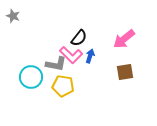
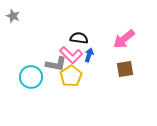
black semicircle: rotated 120 degrees counterclockwise
blue arrow: moved 1 px left, 1 px up
brown square: moved 3 px up
yellow pentagon: moved 8 px right, 10 px up; rotated 30 degrees clockwise
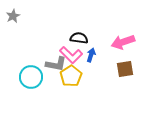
gray star: rotated 24 degrees clockwise
pink arrow: moved 1 px left, 3 px down; rotated 20 degrees clockwise
blue arrow: moved 2 px right
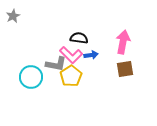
pink arrow: rotated 120 degrees clockwise
blue arrow: rotated 64 degrees clockwise
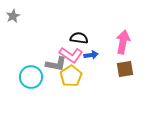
pink L-shape: rotated 10 degrees counterclockwise
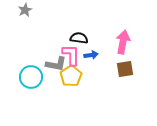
gray star: moved 12 px right, 6 px up
pink L-shape: rotated 125 degrees counterclockwise
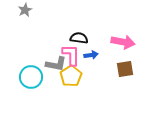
pink arrow: rotated 90 degrees clockwise
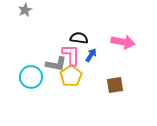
blue arrow: rotated 48 degrees counterclockwise
brown square: moved 10 px left, 16 px down
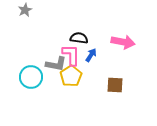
brown square: rotated 12 degrees clockwise
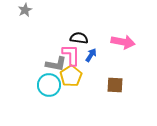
cyan circle: moved 18 px right, 8 px down
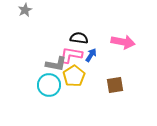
pink L-shape: rotated 80 degrees counterclockwise
yellow pentagon: moved 3 px right
brown square: rotated 12 degrees counterclockwise
